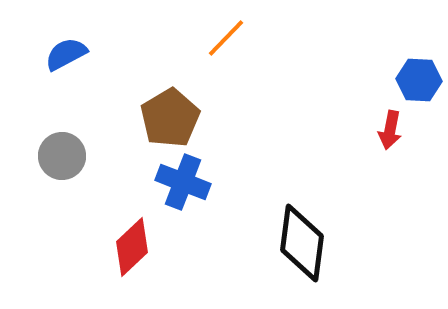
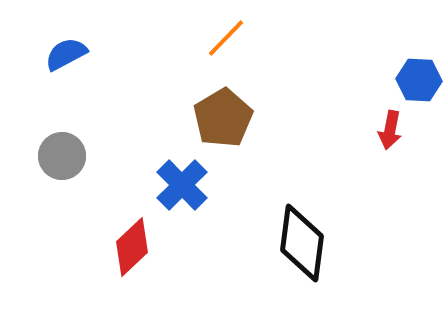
brown pentagon: moved 53 px right
blue cross: moved 1 px left, 3 px down; rotated 24 degrees clockwise
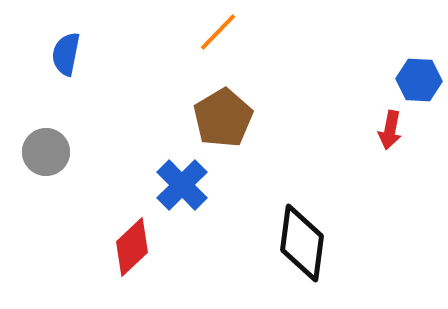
orange line: moved 8 px left, 6 px up
blue semicircle: rotated 51 degrees counterclockwise
gray circle: moved 16 px left, 4 px up
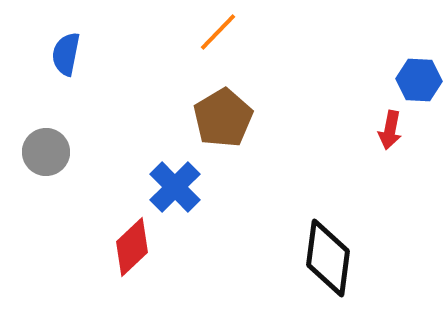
blue cross: moved 7 px left, 2 px down
black diamond: moved 26 px right, 15 px down
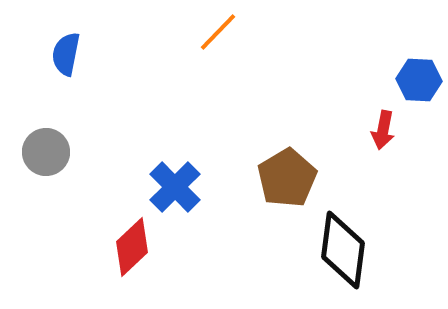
brown pentagon: moved 64 px right, 60 px down
red arrow: moved 7 px left
black diamond: moved 15 px right, 8 px up
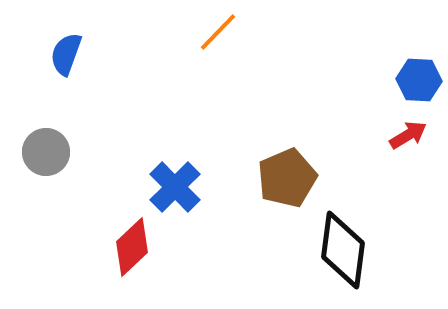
blue semicircle: rotated 9 degrees clockwise
red arrow: moved 25 px right, 5 px down; rotated 132 degrees counterclockwise
brown pentagon: rotated 8 degrees clockwise
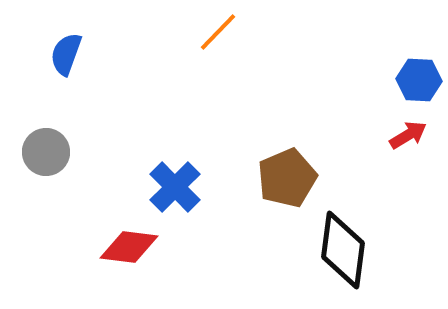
red diamond: moved 3 px left; rotated 50 degrees clockwise
